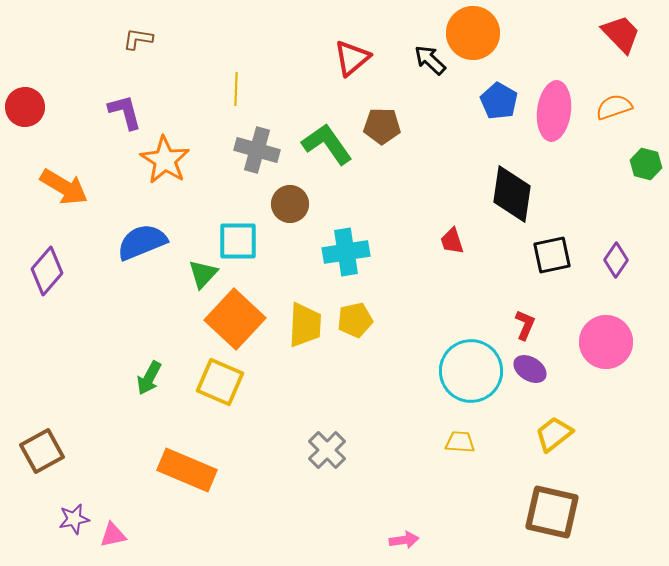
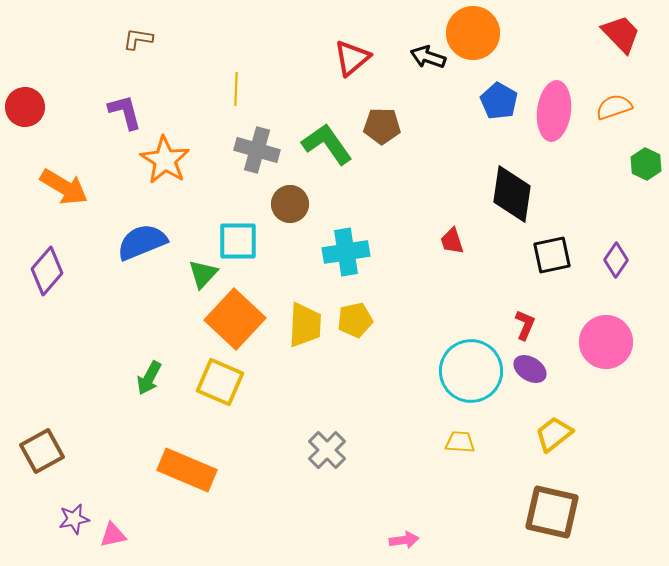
black arrow at (430, 60): moved 2 px left, 3 px up; rotated 24 degrees counterclockwise
green hexagon at (646, 164): rotated 12 degrees clockwise
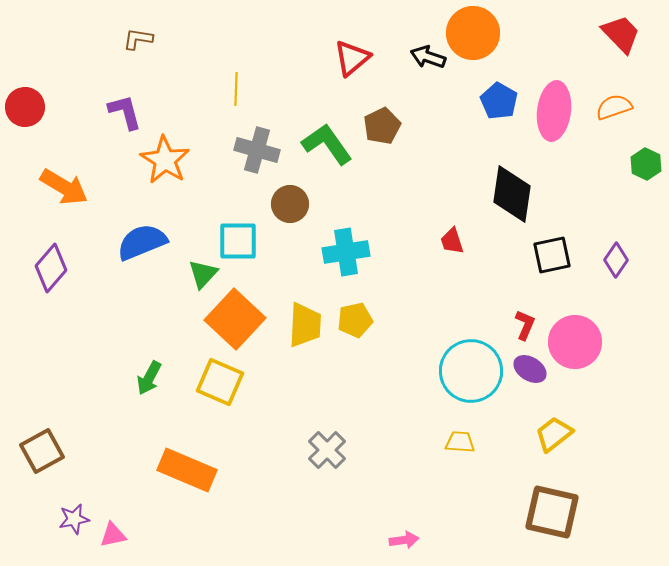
brown pentagon at (382, 126): rotated 27 degrees counterclockwise
purple diamond at (47, 271): moved 4 px right, 3 px up
pink circle at (606, 342): moved 31 px left
